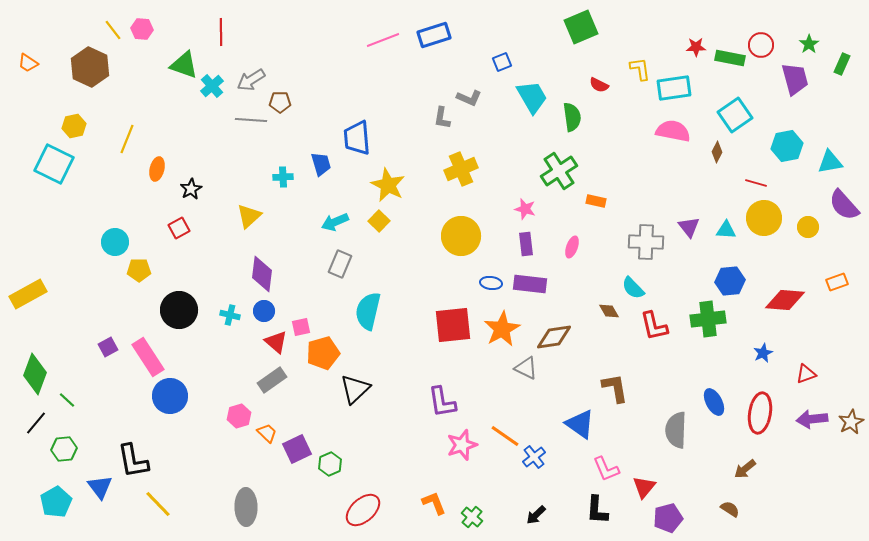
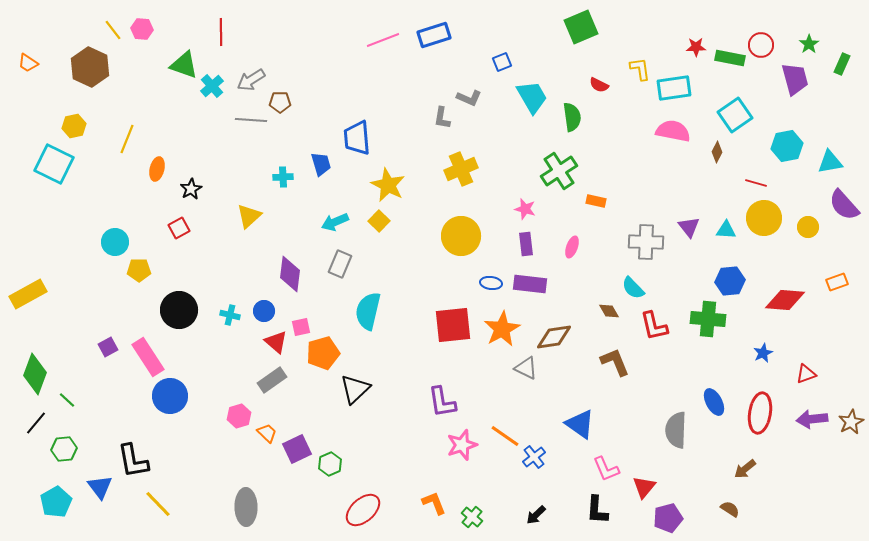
purple diamond at (262, 274): moved 28 px right
green cross at (708, 319): rotated 12 degrees clockwise
brown L-shape at (615, 388): moved 26 px up; rotated 12 degrees counterclockwise
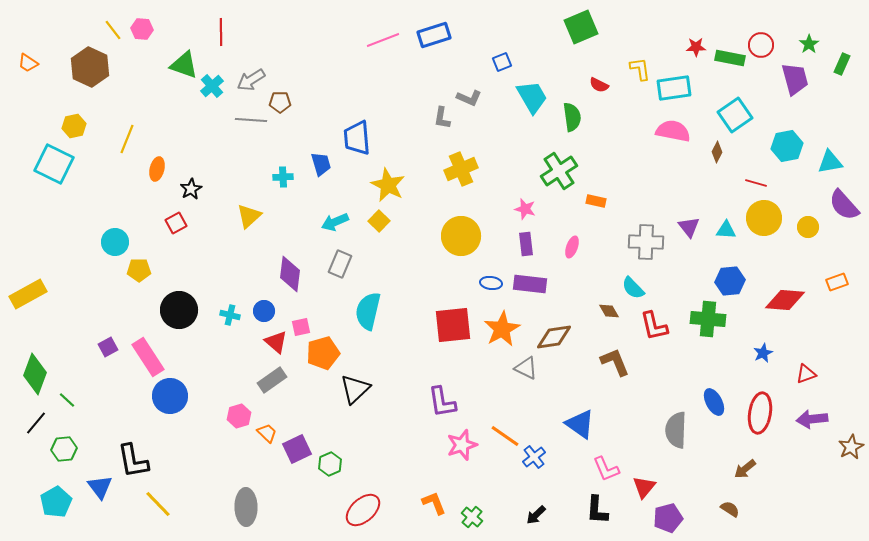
red square at (179, 228): moved 3 px left, 5 px up
brown star at (851, 422): moved 25 px down
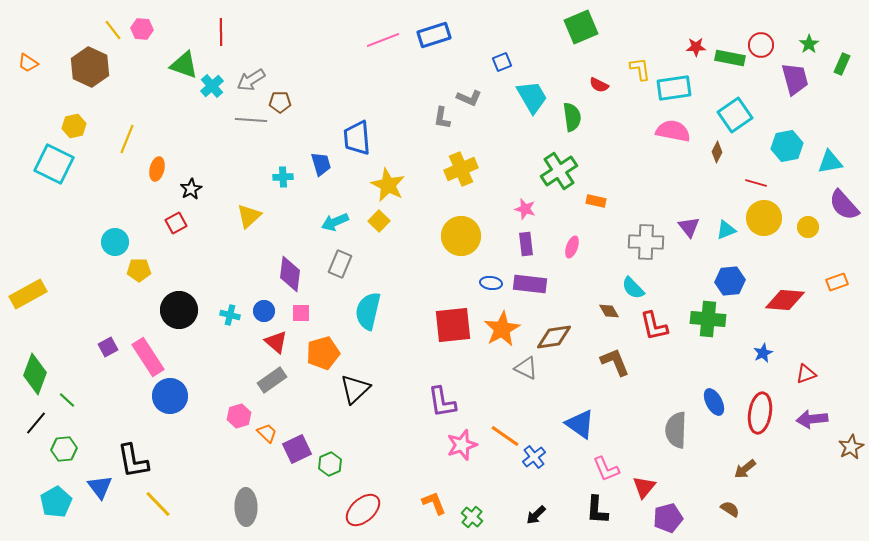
cyan triangle at (726, 230): rotated 25 degrees counterclockwise
pink square at (301, 327): moved 14 px up; rotated 12 degrees clockwise
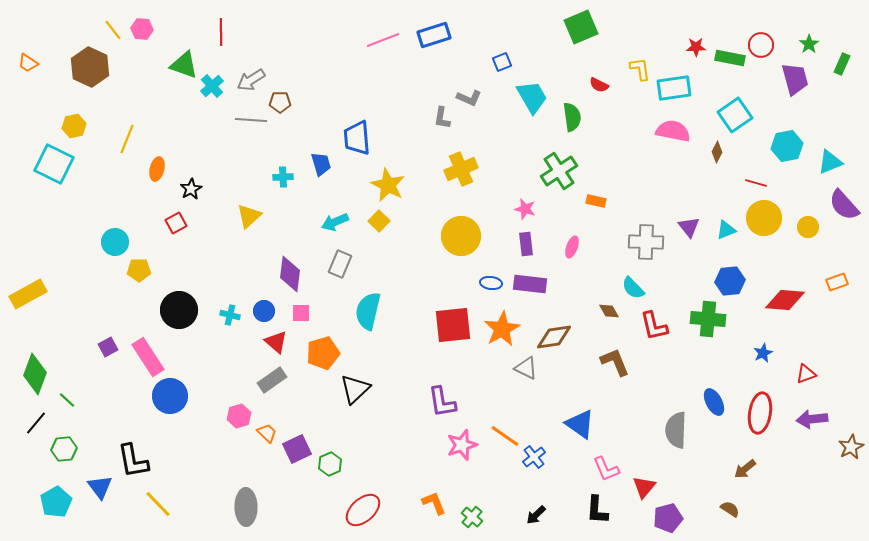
cyan triangle at (830, 162): rotated 12 degrees counterclockwise
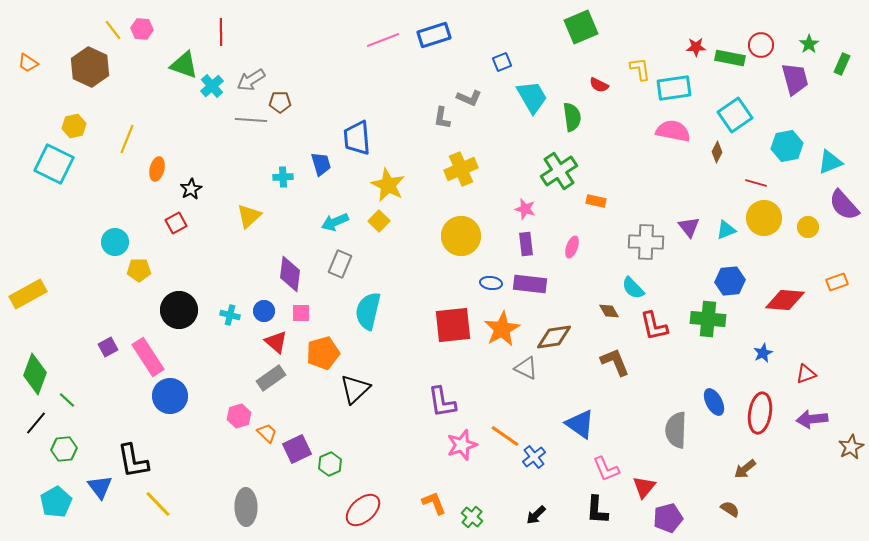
gray rectangle at (272, 380): moved 1 px left, 2 px up
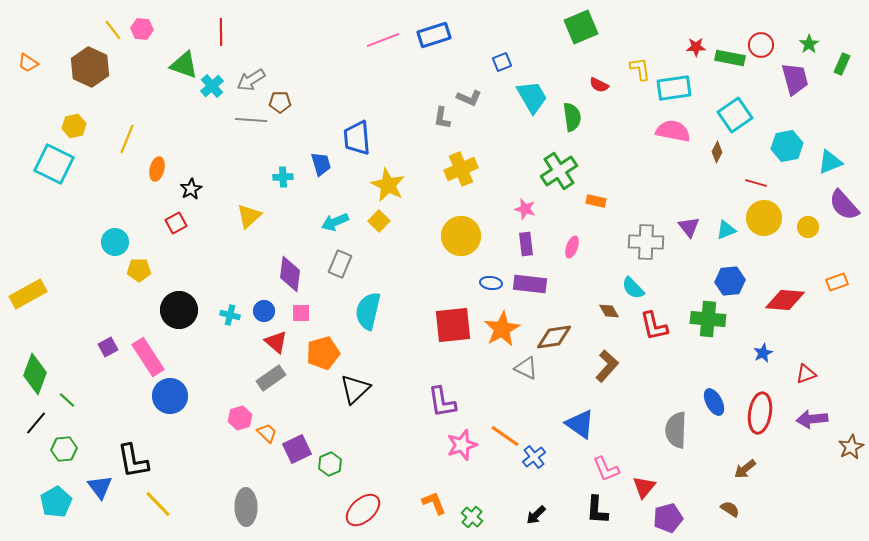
brown L-shape at (615, 362): moved 8 px left, 4 px down; rotated 64 degrees clockwise
pink hexagon at (239, 416): moved 1 px right, 2 px down
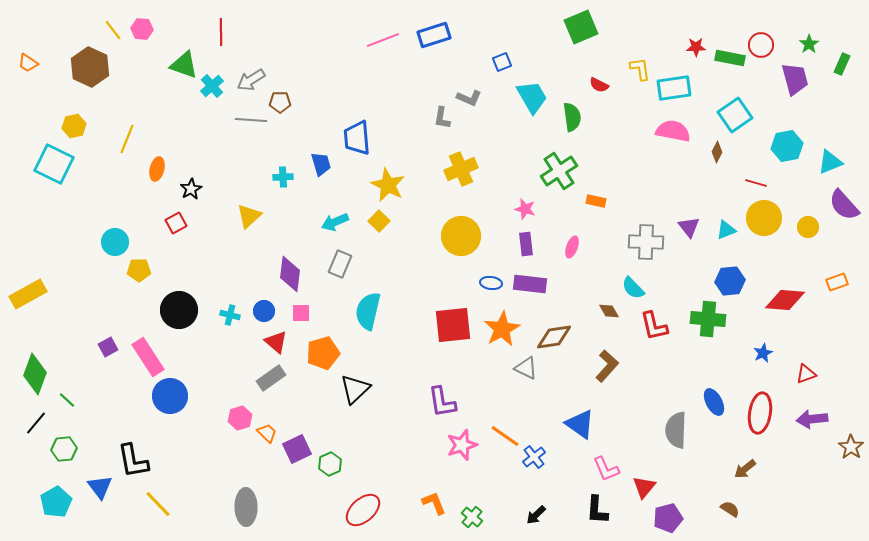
brown star at (851, 447): rotated 10 degrees counterclockwise
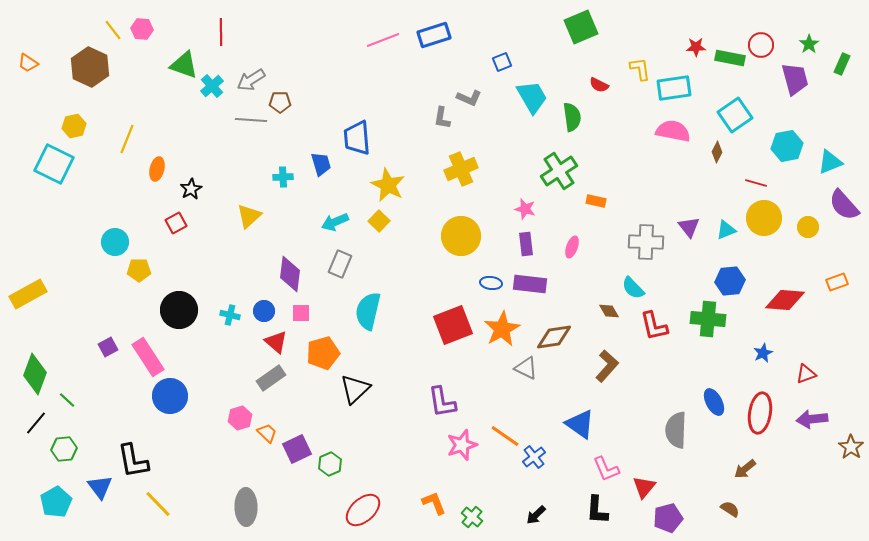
red square at (453, 325): rotated 15 degrees counterclockwise
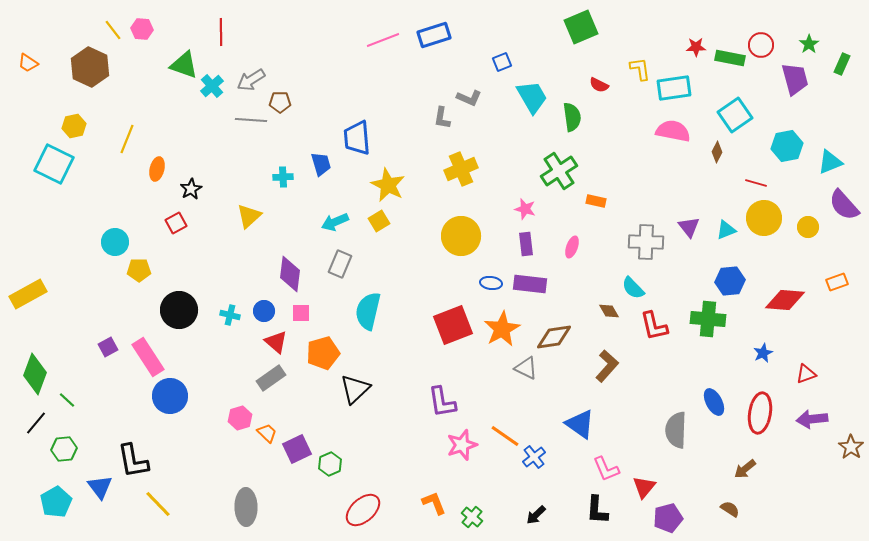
yellow square at (379, 221): rotated 15 degrees clockwise
